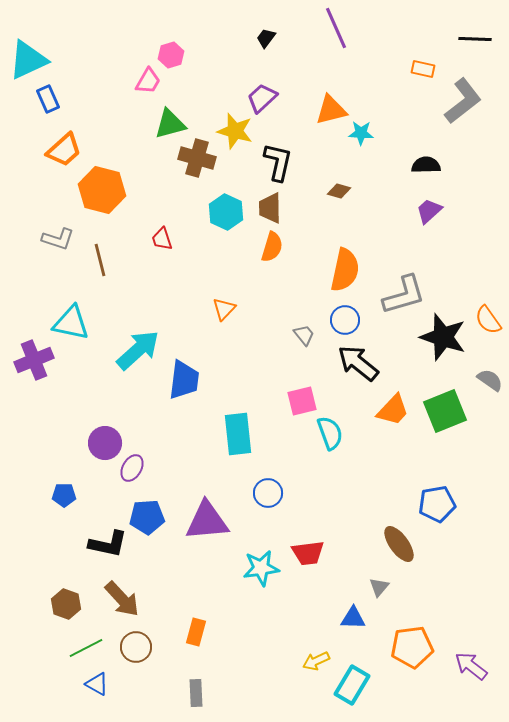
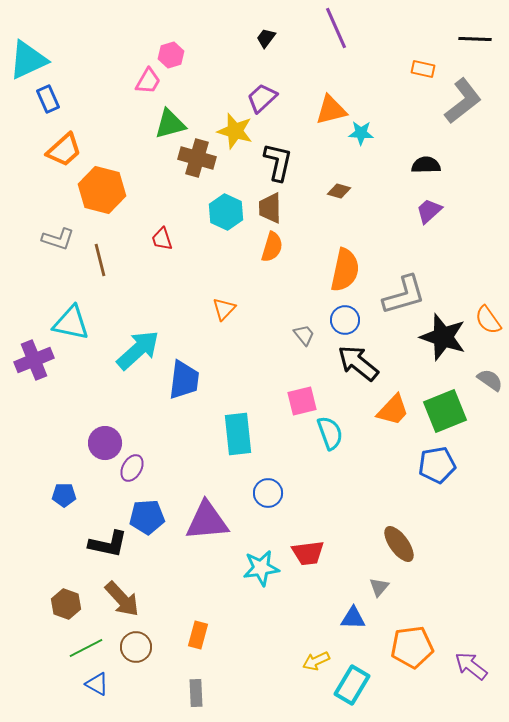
blue pentagon at (437, 504): moved 39 px up
orange rectangle at (196, 632): moved 2 px right, 3 px down
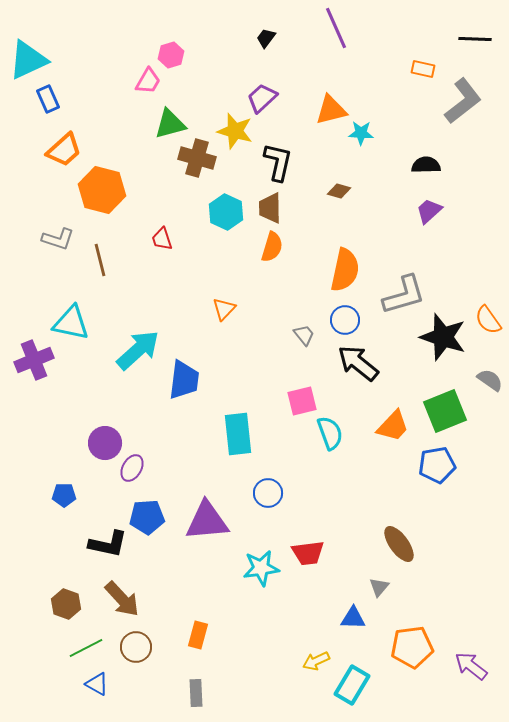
orange trapezoid at (393, 410): moved 16 px down
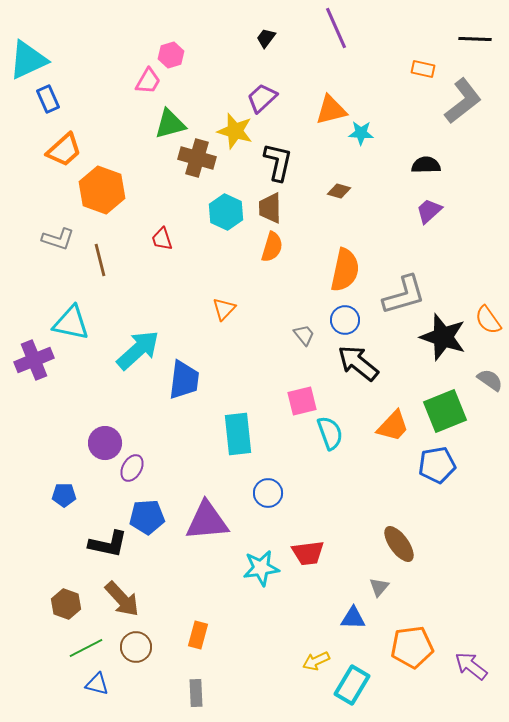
orange hexagon at (102, 190): rotated 6 degrees clockwise
blue triangle at (97, 684): rotated 15 degrees counterclockwise
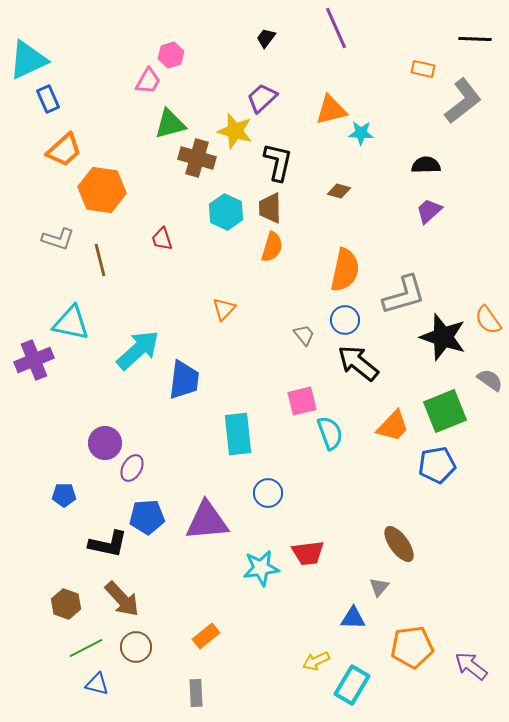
orange hexagon at (102, 190): rotated 12 degrees counterclockwise
orange rectangle at (198, 635): moved 8 px right, 1 px down; rotated 36 degrees clockwise
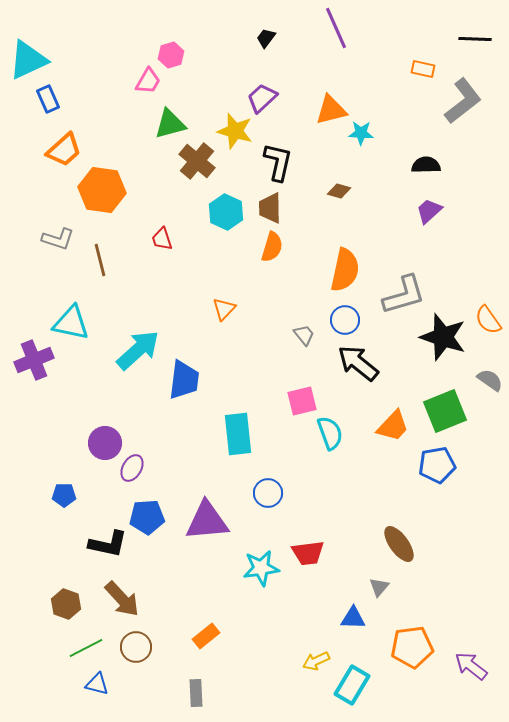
brown cross at (197, 158): moved 3 px down; rotated 24 degrees clockwise
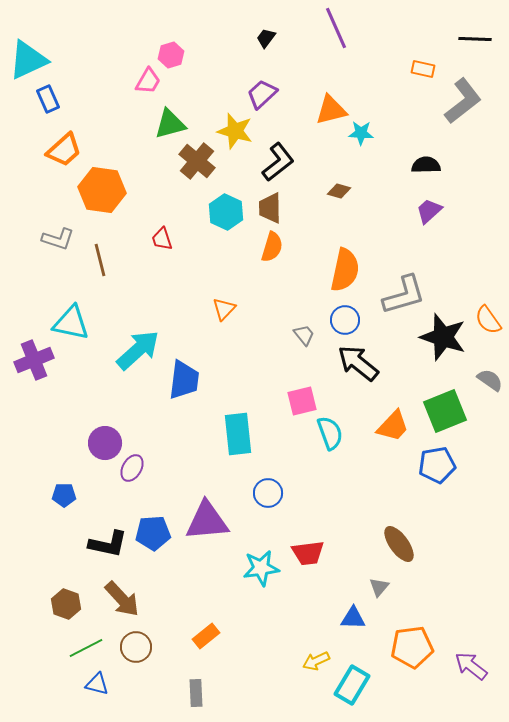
purple trapezoid at (262, 98): moved 4 px up
black L-shape at (278, 162): rotated 39 degrees clockwise
blue pentagon at (147, 517): moved 6 px right, 16 px down
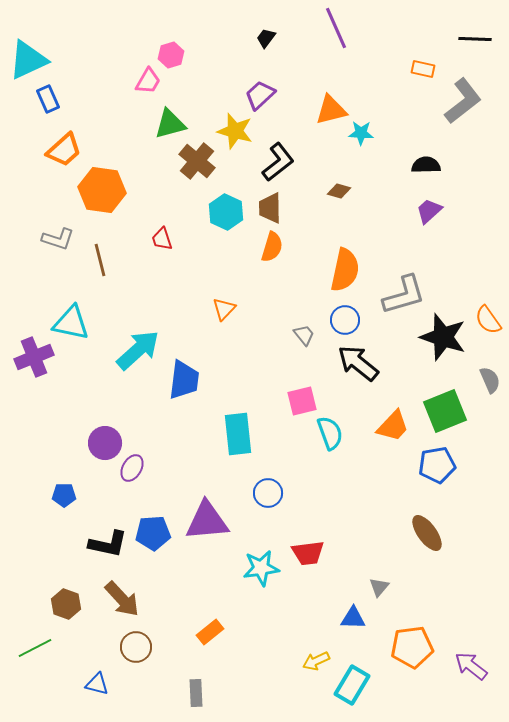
purple trapezoid at (262, 94): moved 2 px left, 1 px down
purple cross at (34, 360): moved 3 px up
gray semicircle at (490, 380): rotated 32 degrees clockwise
brown ellipse at (399, 544): moved 28 px right, 11 px up
orange rectangle at (206, 636): moved 4 px right, 4 px up
green line at (86, 648): moved 51 px left
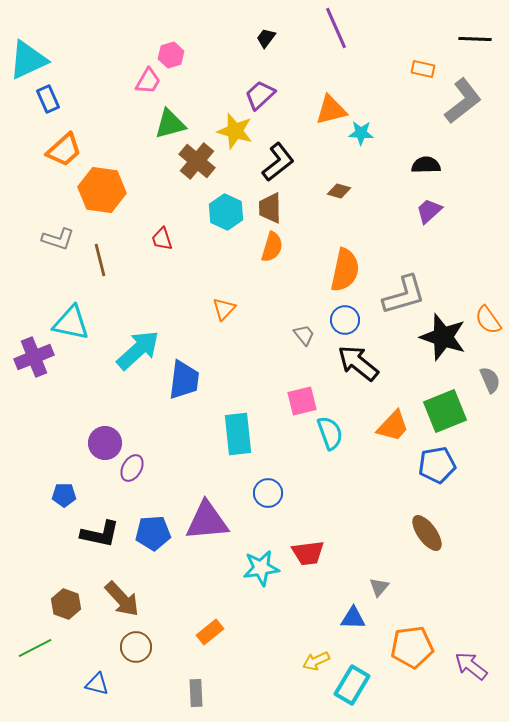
black L-shape at (108, 544): moved 8 px left, 10 px up
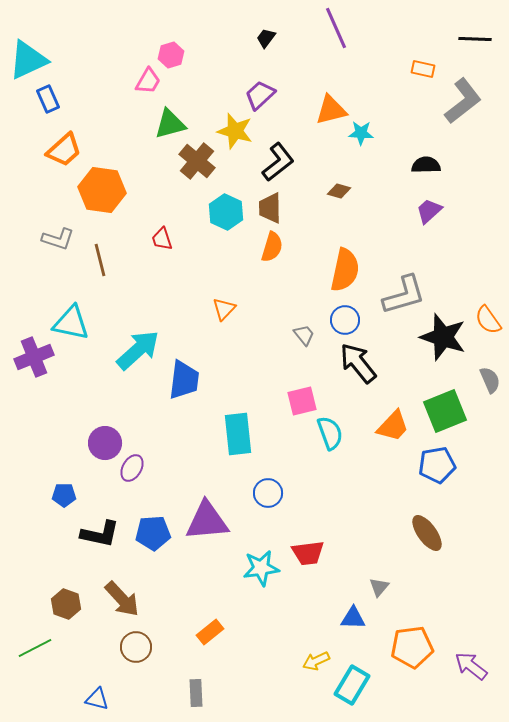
black arrow at (358, 363): rotated 12 degrees clockwise
blue triangle at (97, 684): moved 15 px down
